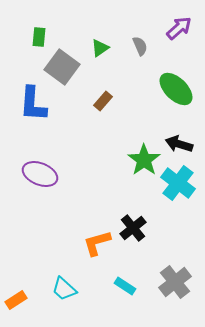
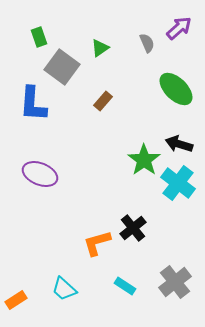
green rectangle: rotated 24 degrees counterclockwise
gray semicircle: moved 7 px right, 3 px up
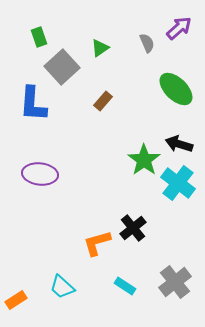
gray square: rotated 12 degrees clockwise
purple ellipse: rotated 16 degrees counterclockwise
cyan trapezoid: moved 2 px left, 2 px up
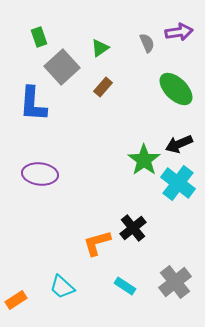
purple arrow: moved 4 px down; rotated 32 degrees clockwise
brown rectangle: moved 14 px up
black arrow: rotated 40 degrees counterclockwise
